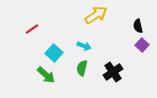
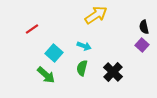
black semicircle: moved 6 px right, 1 px down
black cross: rotated 12 degrees counterclockwise
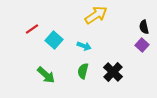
cyan square: moved 13 px up
green semicircle: moved 1 px right, 3 px down
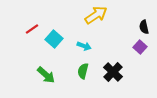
cyan square: moved 1 px up
purple square: moved 2 px left, 2 px down
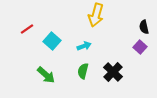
yellow arrow: rotated 140 degrees clockwise
red line: moved 5 px left
cyan square: moved 2 px left, 2 px down
cyan arrow: rotated 40 degrees counterclockwise
